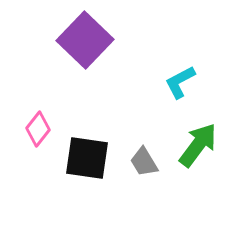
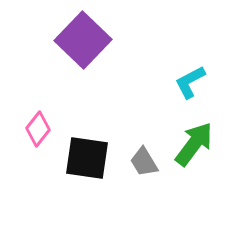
purple square: moved 2 px left
cyan L-shape: moved 10 px right
green arrow: moved 4 px left, 1 px up
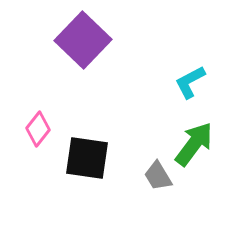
gray trapezoid: moved 14 px right, 14 px down
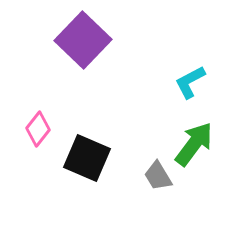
black square: rotated 15 degrees clockwise
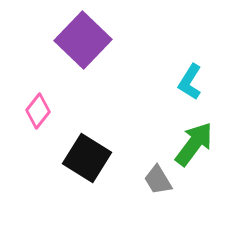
cyan L-shape: rotated 30 degrees counterclockwise
pink diamond: moved 18 px up
black square: rotated 9 degrees clockwise
gray trapezoid: moved 4 px down
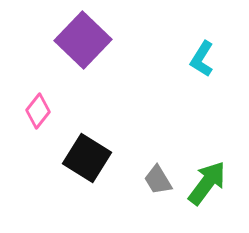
cyan L-shape: moved 12 px right, 23 px up
green arrow: moved 13 px right, 39 px down
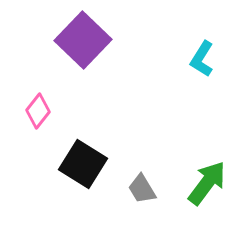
black square: moved 4 px left, 6 px down
gray trapezoid: moved 16 px left, 9 px down
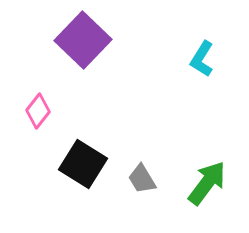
gray trapezoid: moved 10 px up
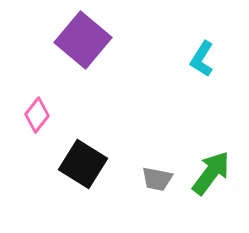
purple square: rotated 4 degrees counterclockwise
pink diamond: moved 1 px left, 4 px down
gray trapezoid: moved 15 px right; rotated 48 degrees counterclockwise
green arrow: moved 4 px right, 10 px up
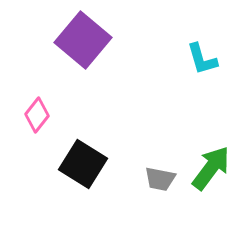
cyan L-shape: rotated 48 degrees counterclockwise
green arrow: moved 5 px up
gray trapezoid: moved 3 px right
